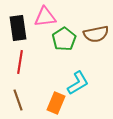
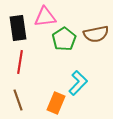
cyan L-shape: rotated 15 degrees counterclockwise
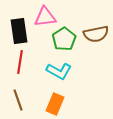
black rectangle: moved 1 px right, 3 px down
cyan L-shape: moved 19 px left, 12 px up; rotated 75 degrees clockwise
orange rectangle: moved 1 px left, 1 px down
